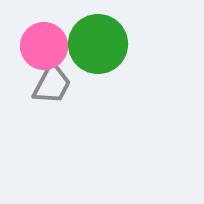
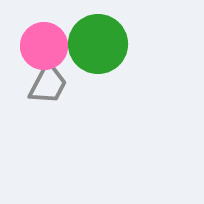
gray trapezoid: moved 4 px left
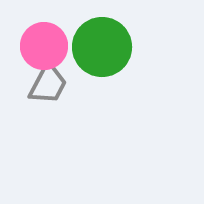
green circle: moved 4 px right, 3 px down
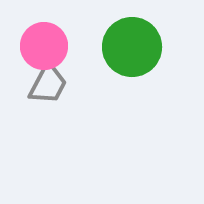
green circle: moved 30 px right
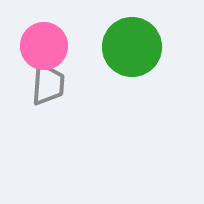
gray trapezoid: rotated 24 degrees counterclockwise
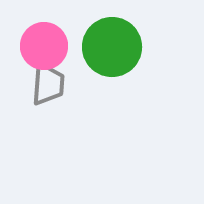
green circle: moved 20 px left
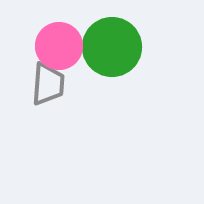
pink circle: moved 15 px right
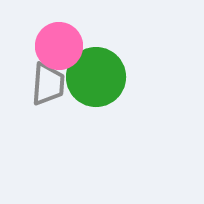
green circle: moved 16 px left, 30 px down
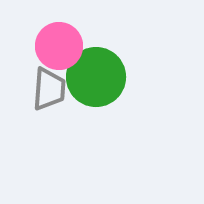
gray trapezoid: moved 1 px right, 5 px down
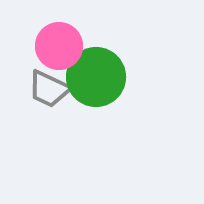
gray trapezoid: rotated 111 degrees clockwise
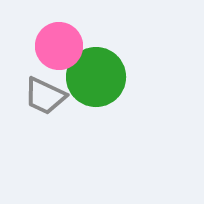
gray trapezoid: moved 4 px left, 7 px down
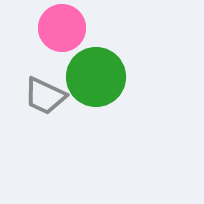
pink circle: moved 3 px right, 18 px up
